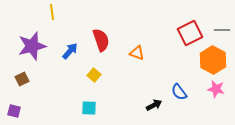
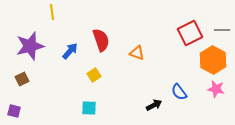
purple star: moved 2 px left
yellow square: rotated 16 degrees clockwise
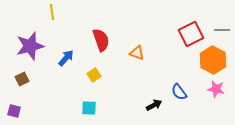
red square: moved 1 px right, 1 px down
blue arrow: moved 4 px left, 7 px down
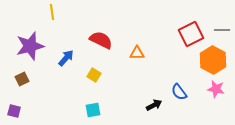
red semicircle: rotated 45 degrees counterclockwise
orange triangle: rotated 21 degrees counterclockwise
yellow square: rotated 24 degrees counterclockwise
cyan square: moved 4 px right, 2 px down; rotated 14 degrees counterclockwise
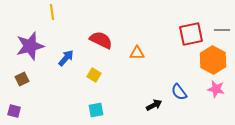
red square: rotated 15 degrees clockwise
cyan square: moved 3 px right
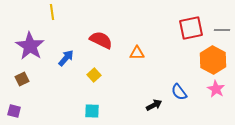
red square: moved 6 px up
purple star: rotated 24 degrees counterclockwise
yellow square: rotated 16 degrees clockwise
pink star: rotated 18 degrees clockwise
cyan square: moved 4 px left, 1 px down; rotated 14 degrees clockwise
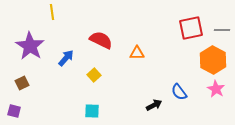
brown square: moved 4 px down
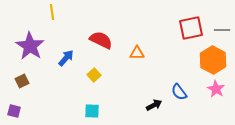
brown square: moved 2 px up
